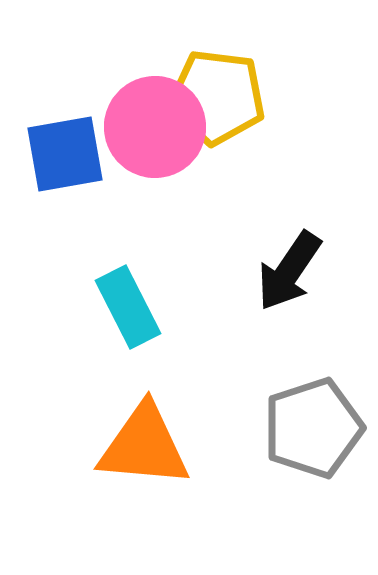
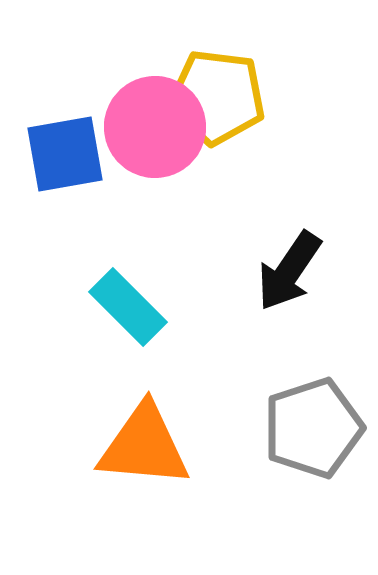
cyan rectangle: rotated 18 degrees counterclockwise
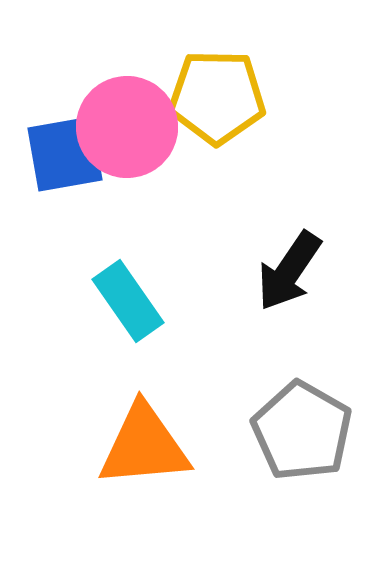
yellow pentagon: rotated 6 degrees counterclockwise
pink circle: moved 28 px left
cyan rectangle: moved 6 px up; rotated 10 degrees clockwise
gray pentagon: moved 11 px left, 3 px down; rotated 24 degrees counterclockwise
orange triangle: rotated 10 degrees counterclockwise
